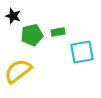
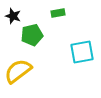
green rectangle: moved 19 px up
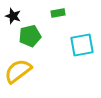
green pentagon: moved 2 px left, 1 px down
cyan square: moved 7 px up
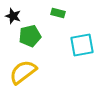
green rectangle: rotated 24 degrees clockwise
yellow semicircle: moved 5 px right, 1 px down
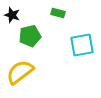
black star: moved 1 px left, 1 px up
yellow semicircle: moved 3 px left
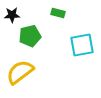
black star: rotated 21 degrees counterclockwise
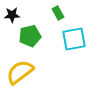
green rectangle: rotated 48 degrees clockwise
cyan square: moved 8 px left, 6 px up
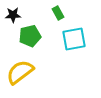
black star: moved 1 px right
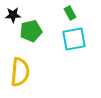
green rectangle: moved 12 px right
green pentagon: moved 1 px right, 5 px up
yellow semicircle: rotated 132 degrees clockwise
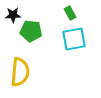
green pentagon: rotated 20 degrees clockwise
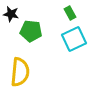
black star: moved 2 px left, 1 px up; rotated 14 degrees clockwise
cyan square: rotated 15 degrees counterclockwise
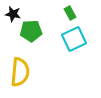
black star: moved 2 px right
green pentagon: rotated 10 degrees counterclockwise
